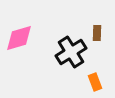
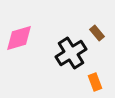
brown rectangle: rotated 42 degrees counterclockwise
black cross: moved 1 px down
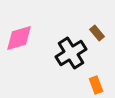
orange rectangle: moved 1 px right, 3 px down
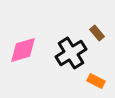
pink diamond: moved 4 px right, 12 px down
orange rectangle: moved 4 px up; rotated 42 degrees counterclockwise
